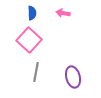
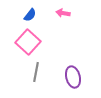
blue semicircle: moved 2 px left, 2 px down; rotated 40 degrees clockwise
pink square: moved 1 px left, 2 px down
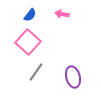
pink arrow: moved 1 px left, 1 px down
gray line: rotated 24 degrees clockwise
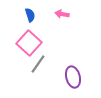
blue semicircle: rotated 56 degrees counterclockwise
pink square: moved 1 px right, 1 px down
gray line: moved 2 px right, 8 px up
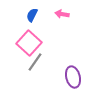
blue semicircle: moved 2 px right; rotated 136 degrees counterclockwise
gray line: moved 3 px left, 2 px up
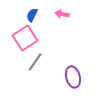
pink square: moved 4 px left, 5 px up; rotated 15 degrees clockwise
